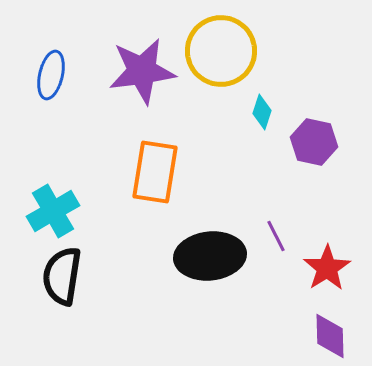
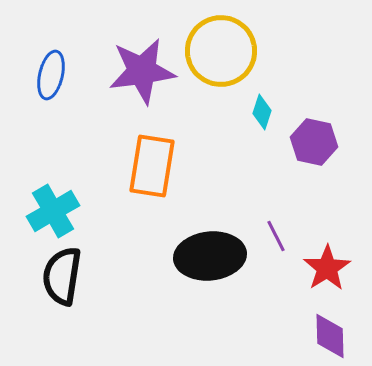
orange rectangle: moved 3 px left, 6 px up
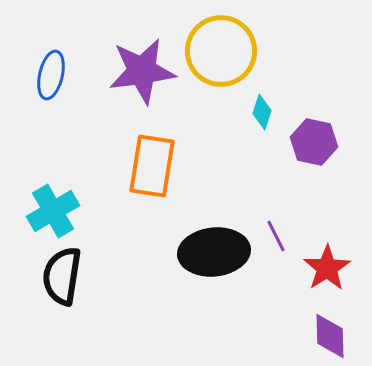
black ellipse: moved 4 px right, 4 px up
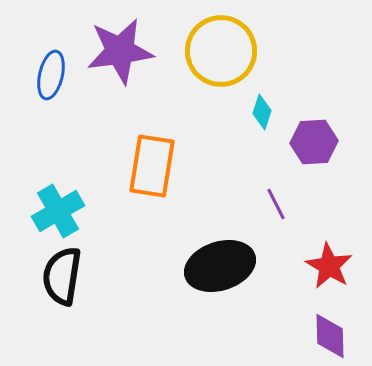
purple star: moved 22 px left, 20 px up
purple hexagon: rotated 15 degrees counterclockwise
cyan cross: moved 5 px right
purple line: moved 32 px up
black ellipse: moved 6 px right, 14 px down; rotated 12 degrees counterclockwise
red star: moved 2 px right, 2 px up; rotated 9 degrees counterclockwise
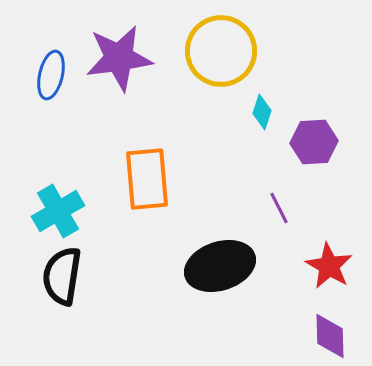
purple star: moved 1 px left, 7 px down
orange rectangle: moved 5 px left, 13 px down; rotated 14 degrees counterclockwise
purple line: moved 3 px right, 4 px down
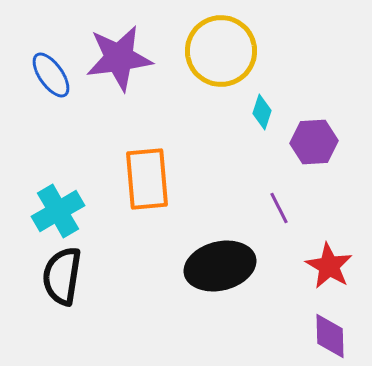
blue ellipse: rotated 48 degrees counterclockwise
black ellipse: rotated 4 degrees clockwise
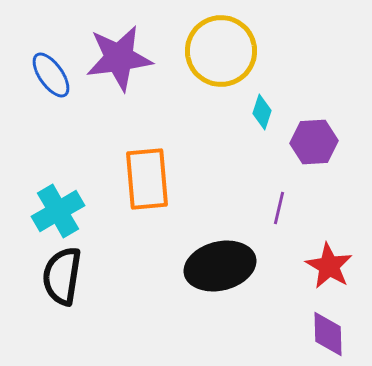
purple line: rotated 40 degrees clockwise
purple diamond: moved 2 px left, 2 px up
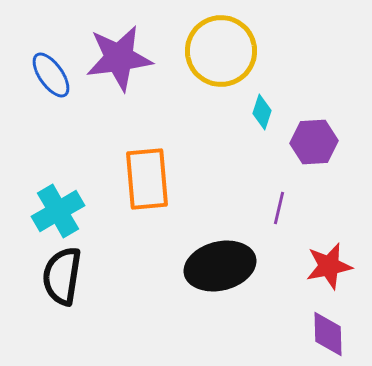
red star: rotated 30 degrees clockwise
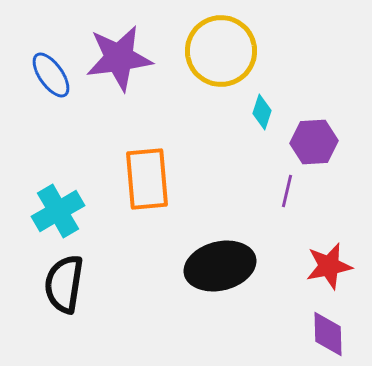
purple line: moved 8 px right, 17 px up
black semicircle: moved 2 px right, 8 px down
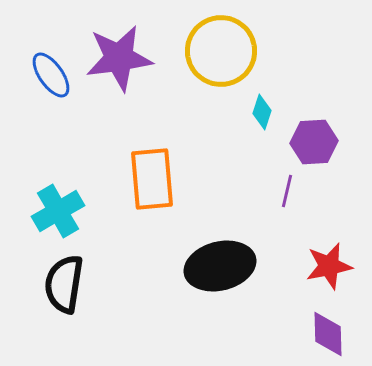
orange rectangle: moved 5 px right
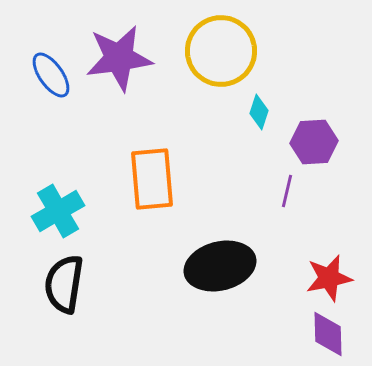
cyan diamond: moved 3 px left
red star: moved 12 px down
